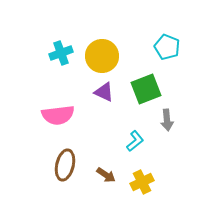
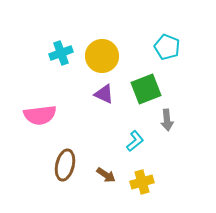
purple triangle: moved 2 px down
pink semicircle: moved 18 px left
yellow cross: rotated 10 degrees clockwise
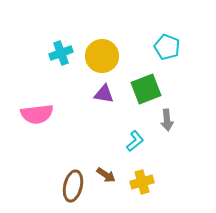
purple triangle: rotated 15 degrees counterclockwise
pink semicircle: moved 3 px left, 1 px up
brown ellipse: moved 8 px right, 21 px down
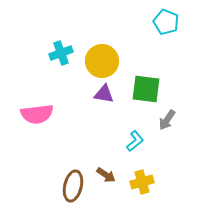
cyan pentagon: moved 1 px left, 25 px up
yellow circle: moved 5 px down
green square: rotated 28 degrees clockwise
gray arrow: rotated 40 degrees clockwise
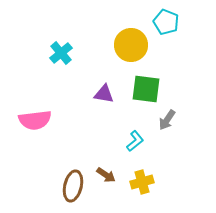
cyan cross: rotated 20 degrees counterclockwise
yellow circle: moved 29 px right, 16 px up
pink semicircle: moved 2 px left, 6 px down
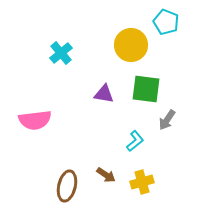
brown ellipse: moved 6 px left
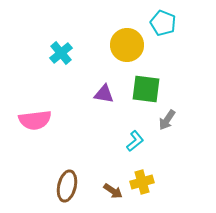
cyan pentagon: moved 3 px left, 1 px down
yellow circle: moved 4 px left
brown arrow: moved 7 px right, 16 px down
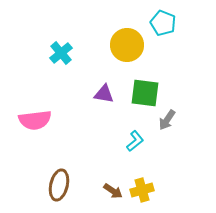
green square: moved 1 px left, 4 px down
yellow cross: moved 8 px down
brown ellipse: moved 8 px left, 1 px up
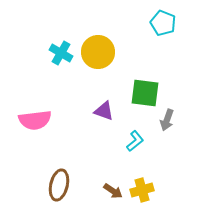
yellow circle: moved 29 px left, 7 px down
cyan cross: rotated 20 degrees counterclockwise
purple triangle: moved 17 px down; rotated 10 degrees clockwise
gray arrow: rotated 15 degrees counterclockwise
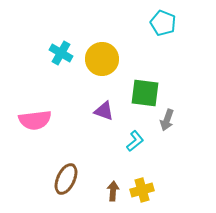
yellow circle: moved 4 px right, 7 px down
brown ellipse: moved 7 px right, 6 px up; rotated 12 degrees clockwise
brown arrow: rotated 120 degrees counterclockwise
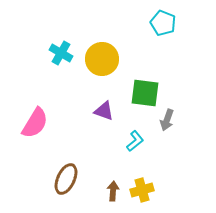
pink semicircle: moved 3 px down; rotated 52 degrees counterclockwise
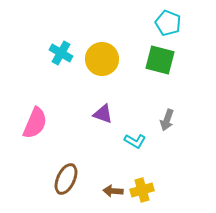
cyan pentagon: moved 5 px right
green square: moved 15 px right, 33 px up; rotated 8 degrees clockwise
purple triangle: moved 1 px left, 3 px down
pink semicircle: rotated 8 degrees counterclockwise
cyan L-shape: rotated 70 degrees clockwise
brown arrow: rotated 90 degrees counterclockwise
